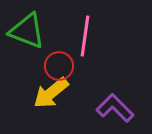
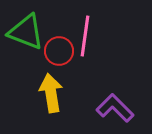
green triangle: moved 1 px left, 1 px down
red circle: moved 15 px up
yellow arrow: rotated 120 degrees clockwise
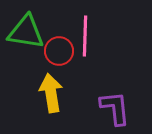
green triangle: rotated 12 degrees counterclockwise
pink line: rotated 6 degrees counterclockwise
purple L-shape: rotated 39 degrees clockwise
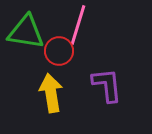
pink line: moved 7 px left, 11 px up; rotated 15 degrees clockwise
purple L-shape: moved 8 px left, 23 px up
